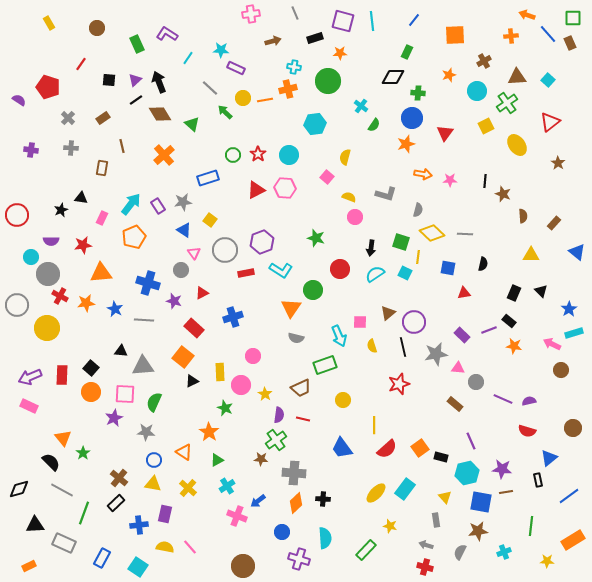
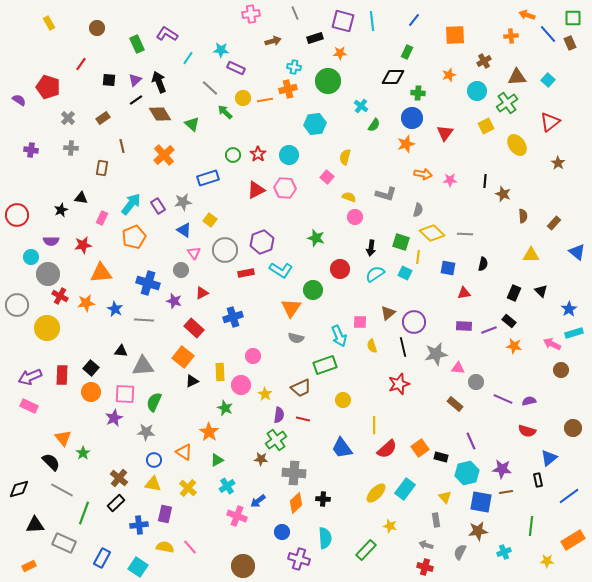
purple rectangle at (462, 335): moved 2 px right, 9 px up; rotated 42 degrees counterclockwise
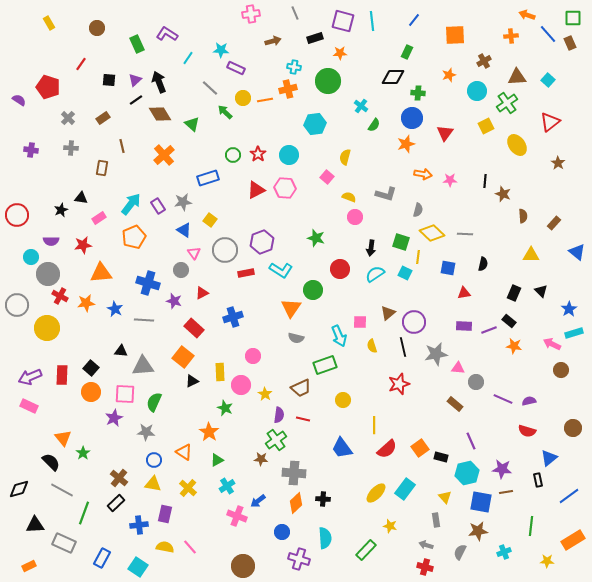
pink rectangle at (102, 218): moved 3 px left; rotated 32 degrees clockwise
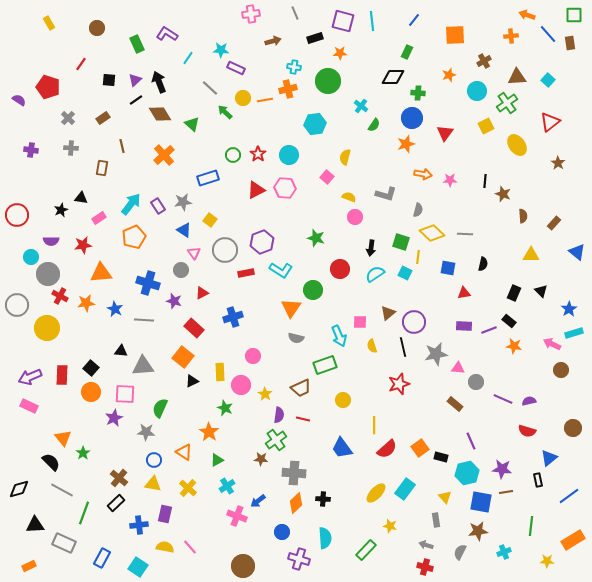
green square at (573, 18): moved 1 px right, 3 px up
brown rectangle at (570, 43): rotated 16 degrees clockwise
green semicircle at (154, 402): moved 6 px right, 6 px down
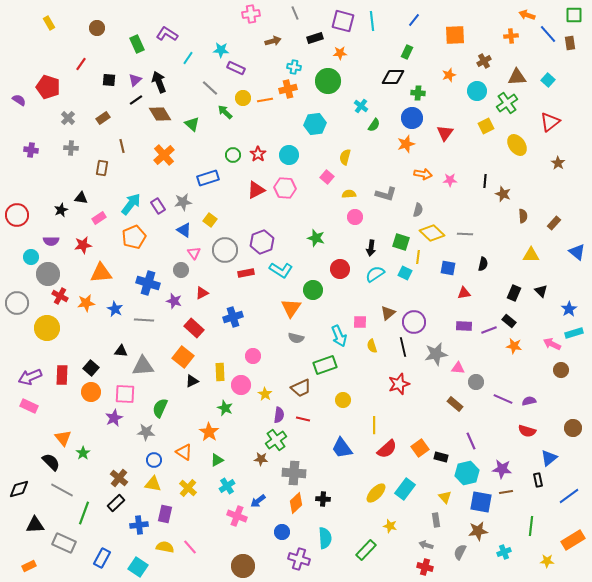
yellow semicircle at (349, 197): moved 3 px up; rotated 24 degrees counterclockwise
gray circle at (17, 305): moved 2 px up
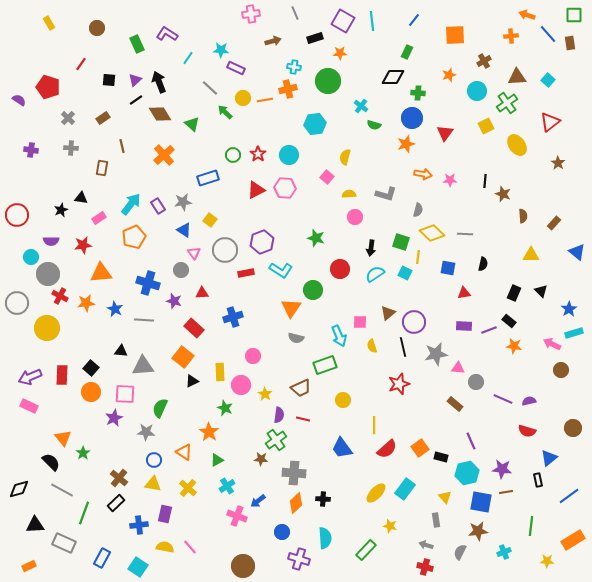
purple square at (343, 21): rotated 15 degrees clockwise
green semicircle at (374, 125): rotated 72 degrees clockwise
red triangle at (202, 293): rotated 24 degrees clockwise
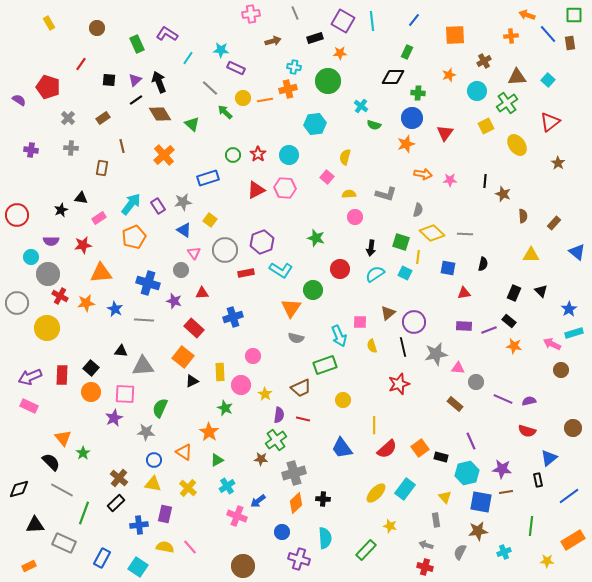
gray cross at (294, 473): rotated 20 degrees counterclockwise
